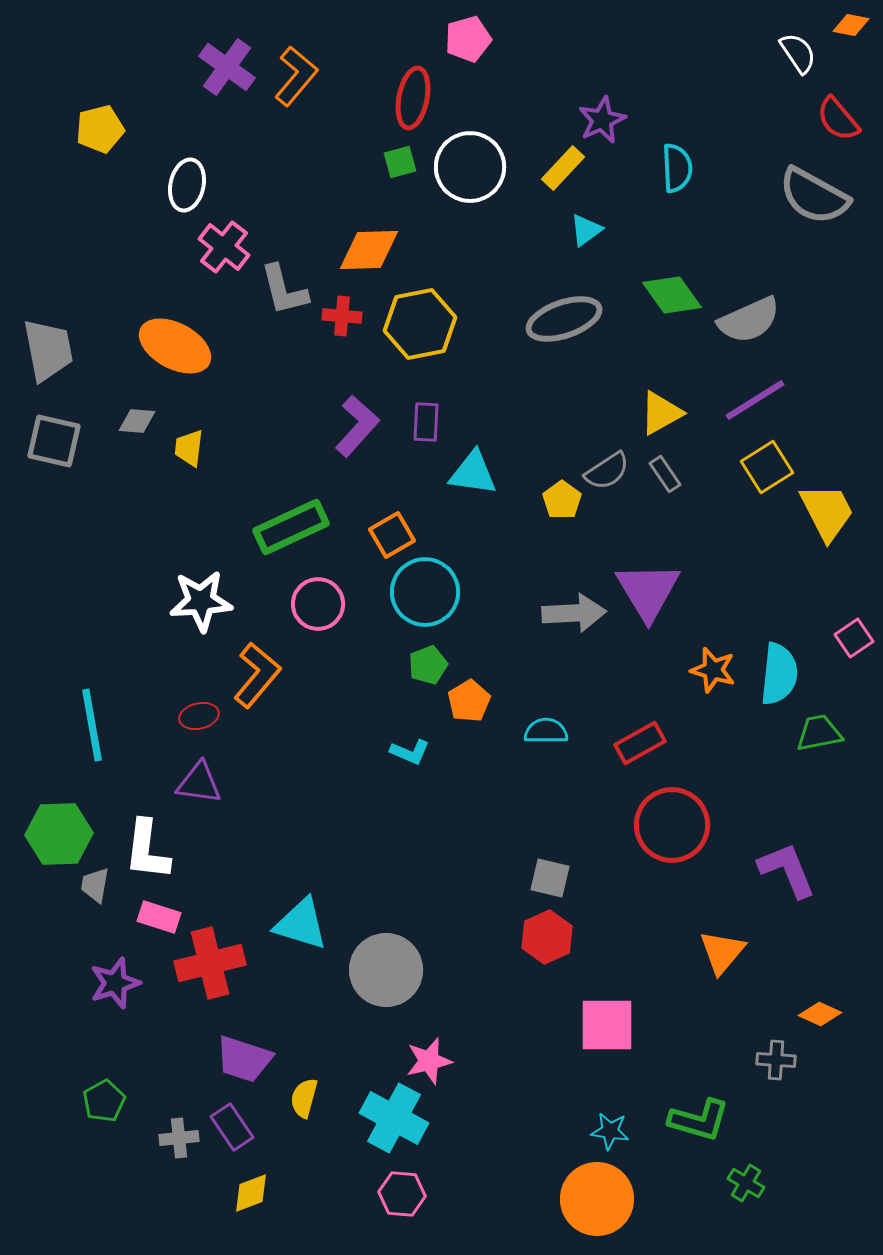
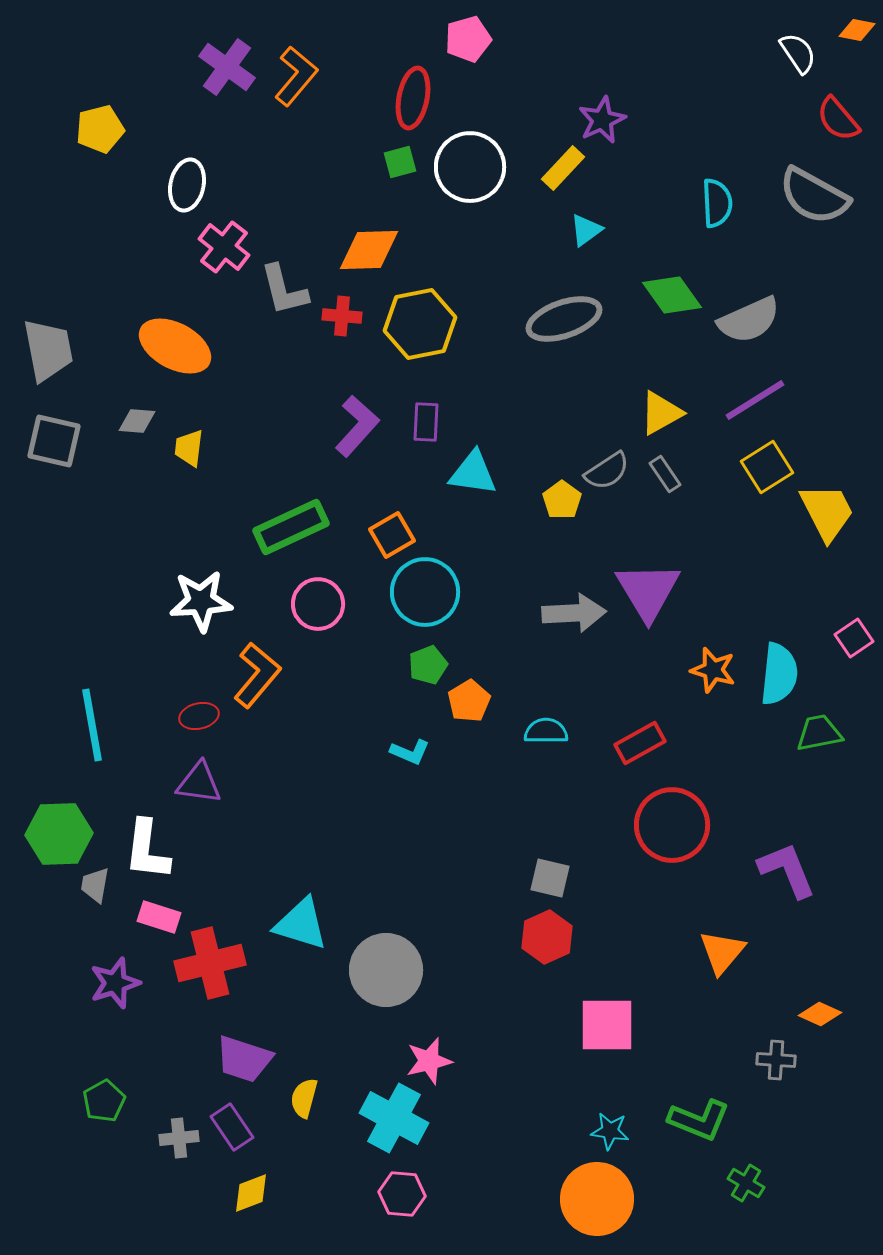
orange diamond at (851, 25): moved 6 px right, 5 px down
cyan semicircle at (677, 168): moved 40 px right, 35 px down
green L-shape at (699, 1120): rotated 6 degrees clockwise
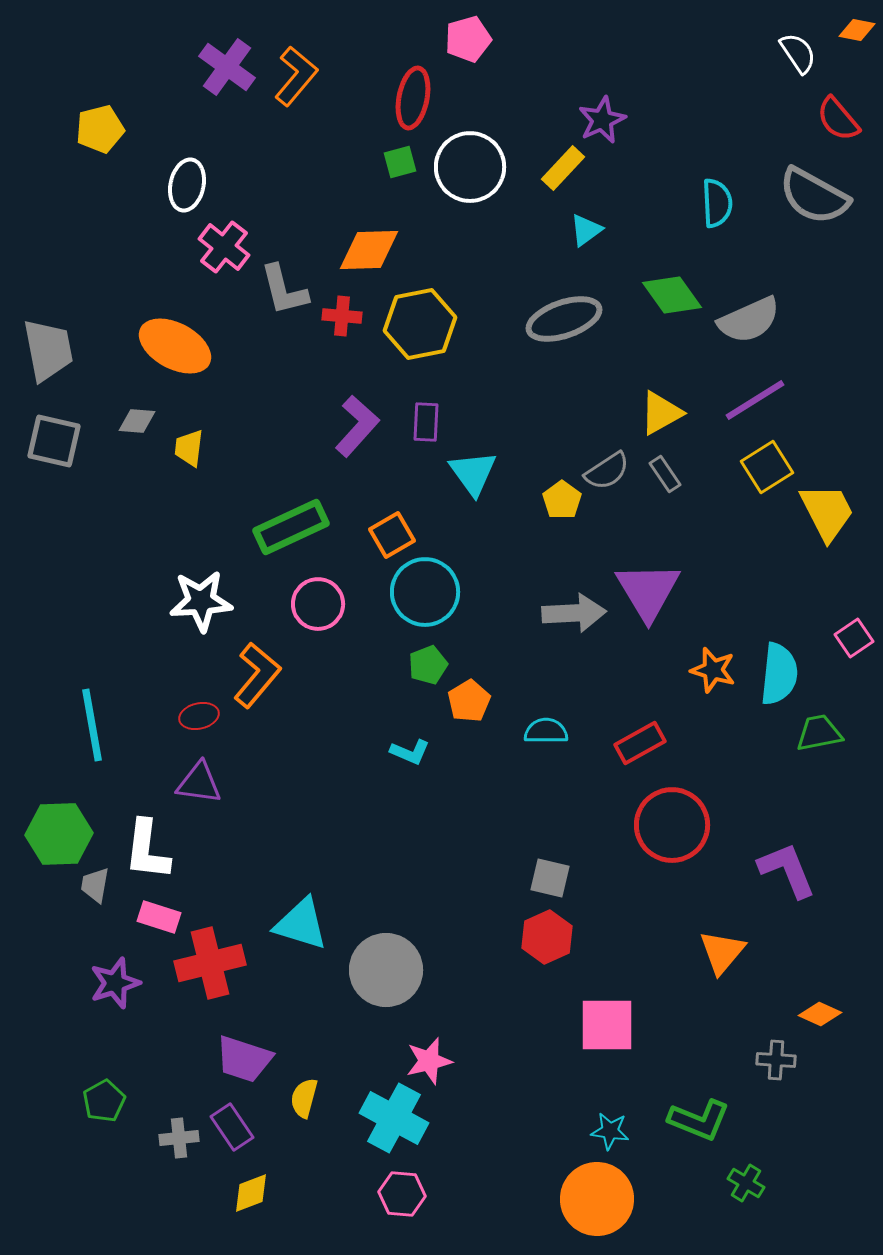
cyan triangle at (473, 473): rotated 46 degrees clockwise
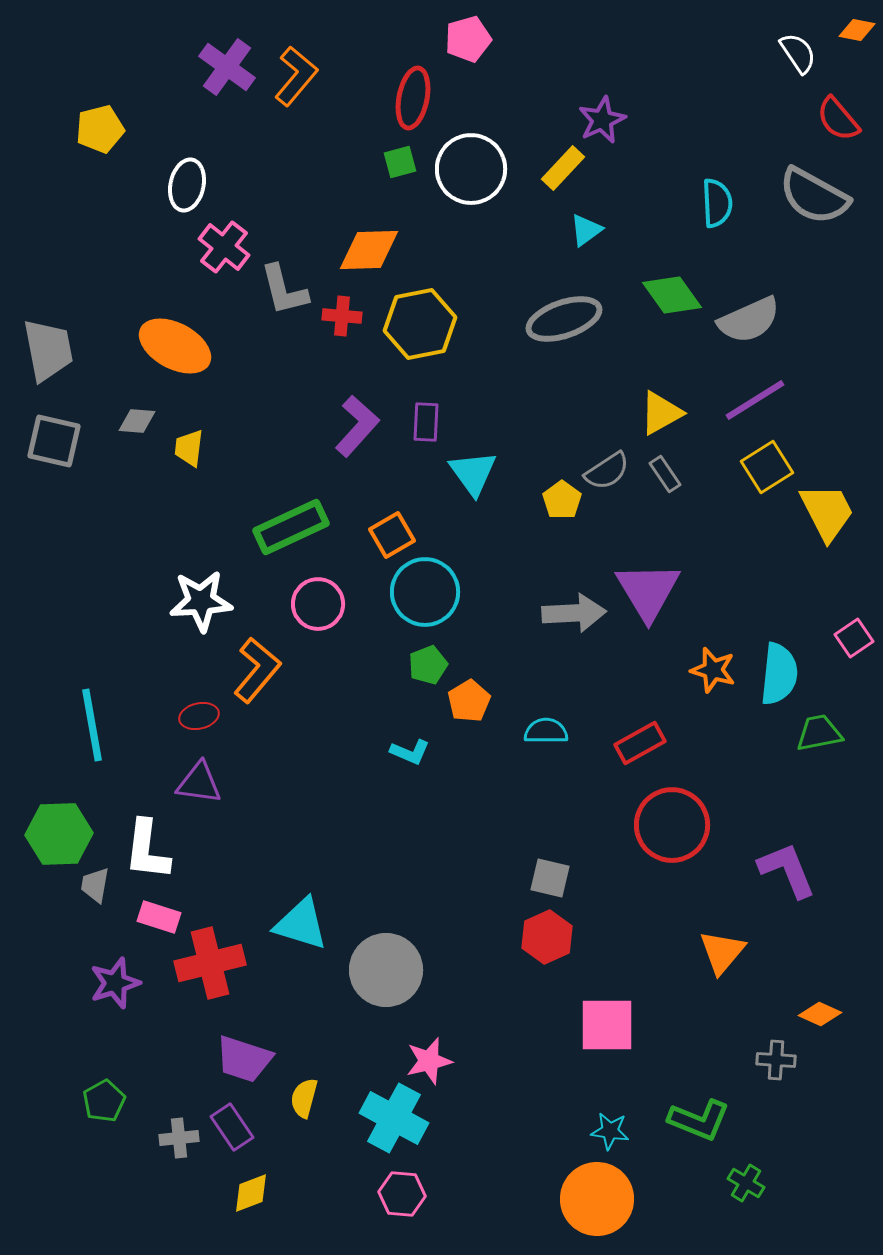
white circle at (470, 167): moved 1 px right, 2 px down
orange L-shape at (257, 675): moved 5 px up
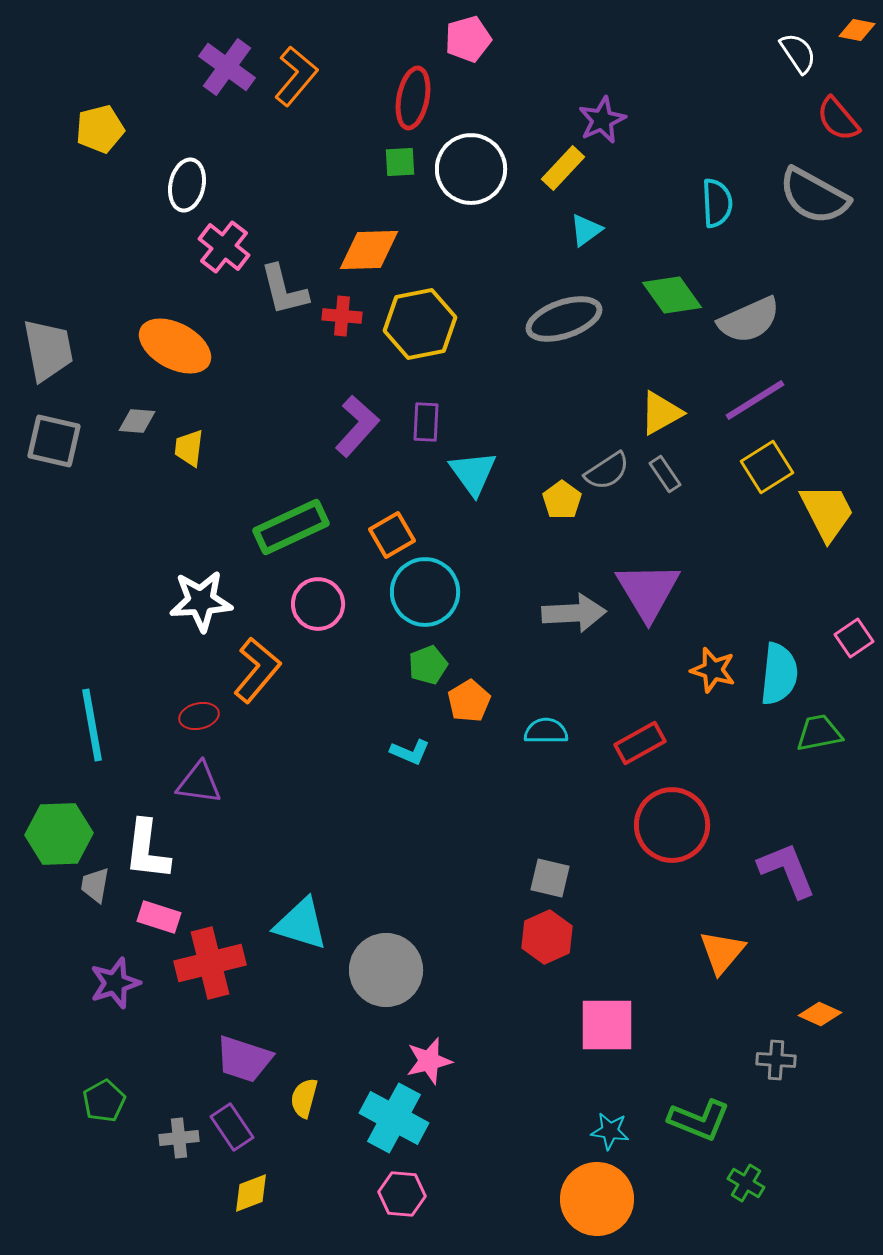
green square at (400, 162): rotated 12 degrees clockwise
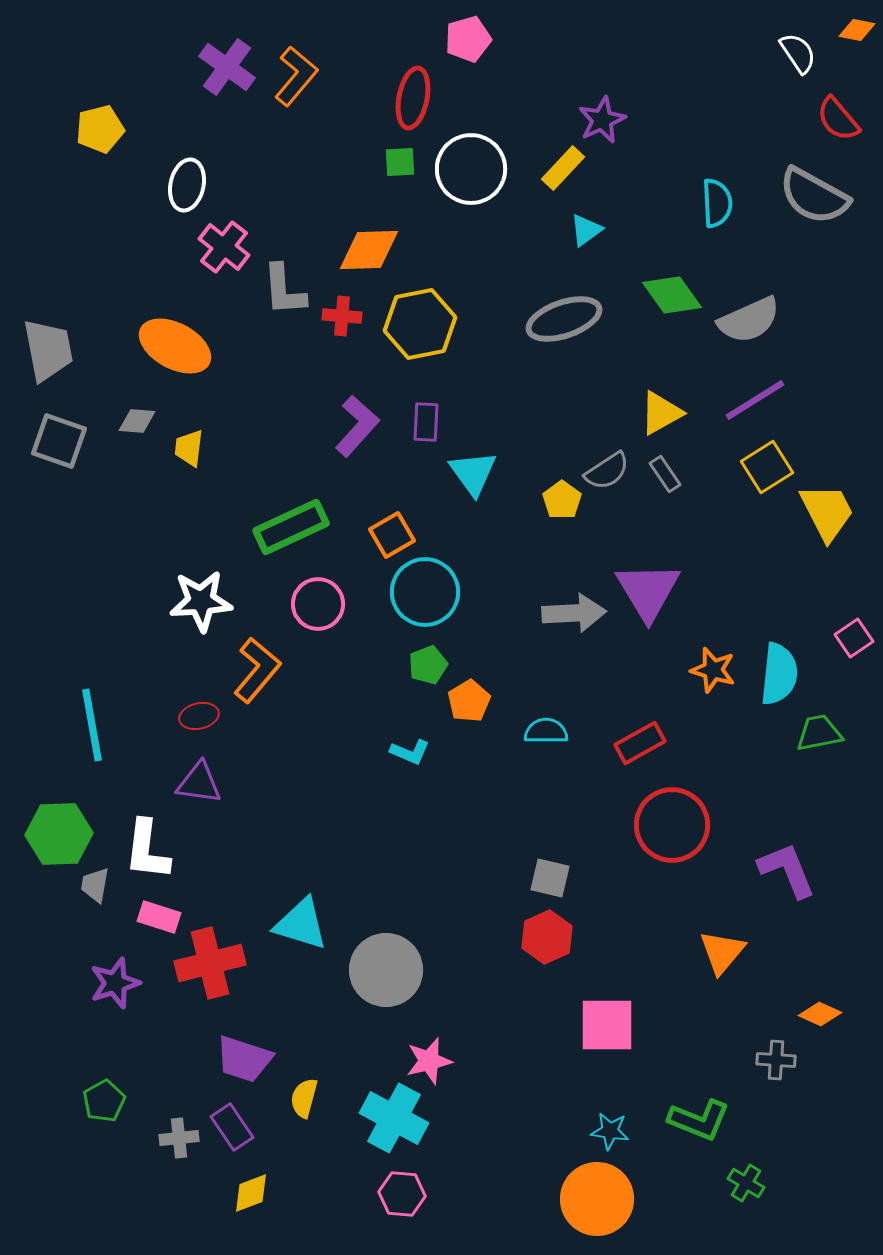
gray L-shape at (284, 290): rotated 10 degrees clockwise
gray square at (54, 441): moved 5 px right; rotated 6 degrees clockwise
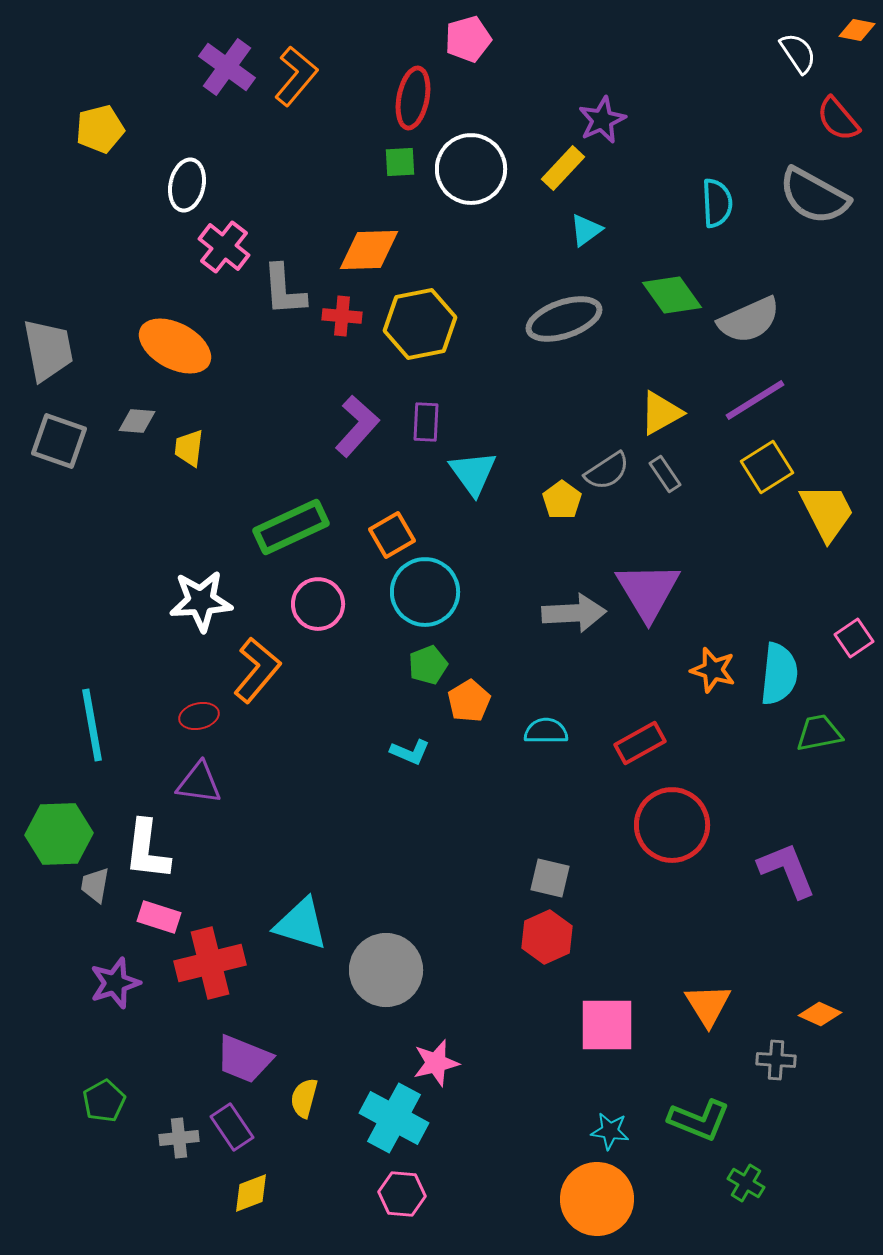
orange triangle at (722, 952): moved 14 px left, 53 px down; rotated 12 degrees counterclockwise
purple trapezoid at (244, 1059): rotated 4 degrees clockwise
pink star at (429, 1061): moved 7 px right, 2 px down
